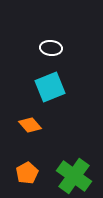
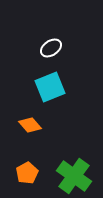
white ellipse: rotated 40 degrees counterclockwise
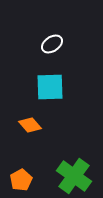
white ellipse: moved 1 px right, 4 px up
cyan square: rotated 20 degrees clockwise
orange pentagon: moved 6 px left, 7 px down
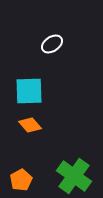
cyan square: moved 21 px left, 4 px down
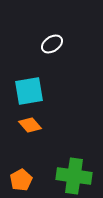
cyan square: rotated 8 degrees counterclockwise
green cross: rotated 28 degrees counterclockwise
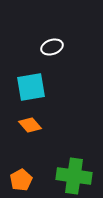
white ellipse: moved 3 px down; rotated 15 degrees clockwise
cyan square: moved 2 px right, 4 px up
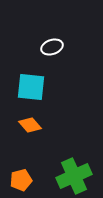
cyan square: rotated 16 degrees clockwise
green cross: rotated 32 degrees counterclockwise
orange pentagon: rotated 15 degrees clockwise
